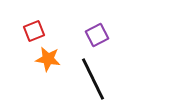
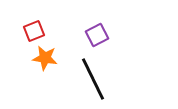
orange star: moved 3 px left, 1 px up
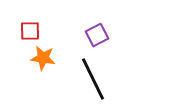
red square: moved 4 px left; rotated 20 degrees clockwise
orange star: moved 2 px left
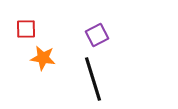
red square: moved 4 px left, 2 px up
black line: rotated 9 degrees clockwise
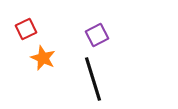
red square: rotated 25 degrees counterclockwise
orange star: rotated 15 degrees clockwise
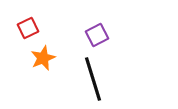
red square: moved 2 px right, 1 px up
orange star: rotated 25 degrees clockwise
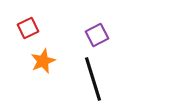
orange star: moved 3 px down
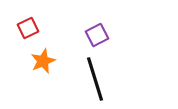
black line: moved 2 px right
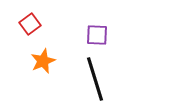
red square: moved 2 px right, 4 px up; rotated 10 degrees counterclockwise
purple square: rotated 30 degrees clockwise
